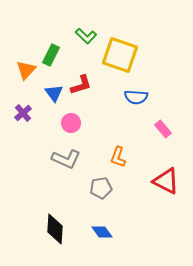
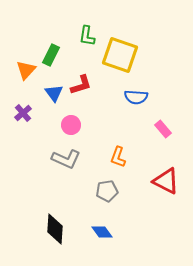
green L-shape: moved 1 px right; rotated 55 degrees clockwise
pink circle: moved 2 px down
gray pentagon: moved 6 px right, 3 px down
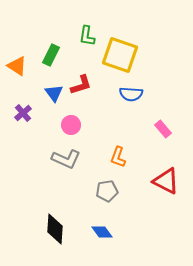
orange triangle: moved 9 px left, 4 px up; rotated 40 degrees counterclockwise
blue semicircle: moved 5 px left, 3 px up
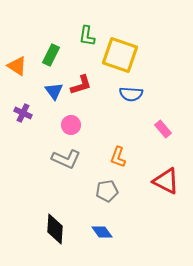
blue triangle: moved 2 px up
purple cross: rotated 24 degrees counterclockwise
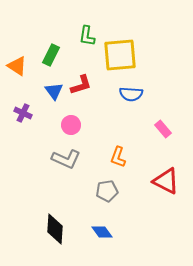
yellow square: rotated 24 degrees counterclockwise
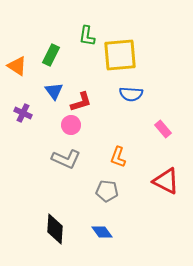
red L-shape: moved 17 px down
gray pentagon: rotated 15 degrees clockwise
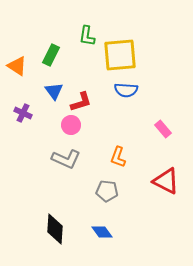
blue semicircle: moved 5 px left, 4 px up
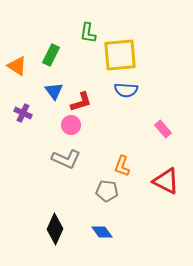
green L-shape: moved 1 px right, 3 px up
orange L-shape: moved 4 px right, 9 px down
black diamond: rotated 20 degrees clockwise
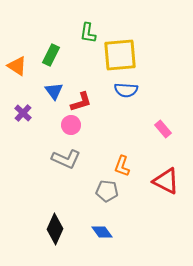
purple cross: rotated 18 degrees clockwise
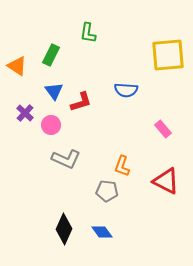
yellow square: moved 48 px right
purple cross: moved 2 px right
pink circle: moved 20 px left
black diamond: moved 9 px right
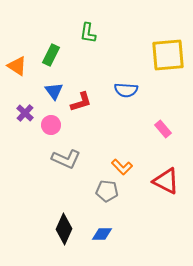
orange L-shape: moved 1 px down; rotated 65 degrees counterclockwise
blue diamond: moved 2 px down; rotated 55 degrees counterclockwise
